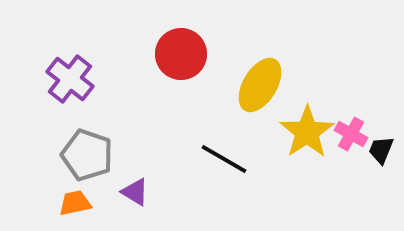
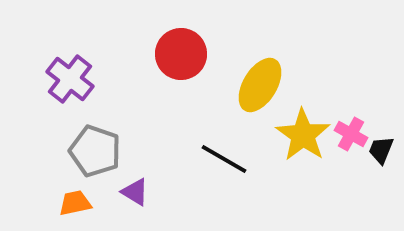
yellow star: moved 4 px left, 3 px down; rotated 4 degrees counterclockwise
gray pentagon: moved 8 px right, 4 px up
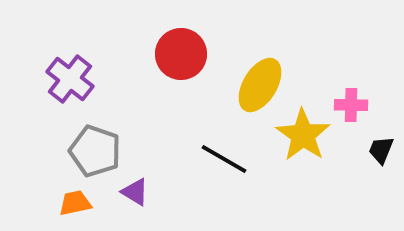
pink cross: moved 29 px up; rotated 28 degrees counterclockwise
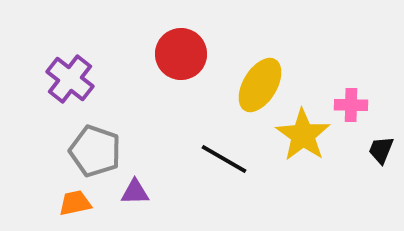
purple triangle: rotated 32 degrees counterclockwise
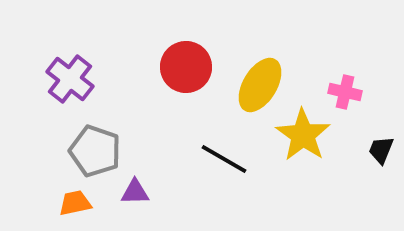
red circle: moved 5 px right, 13 px down
pink cross: moved 6 px left, 13 px up; rotated 12 degrees clockwise
